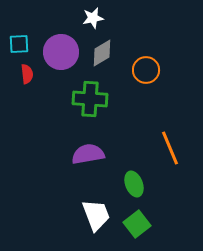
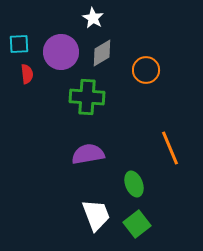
white star: rotated 30 degrees counterclockwise
green cross: moved 3 px left, 2 px up
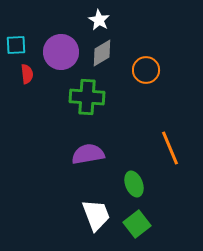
white star: moved 6 px right, 2 px down
cyan square: moved 3 px left, 1 px down
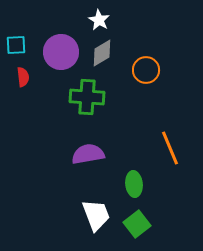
red semicircle: moved 4 px left, 3 px down
green ellipse: rotated 15 degrees clockwise
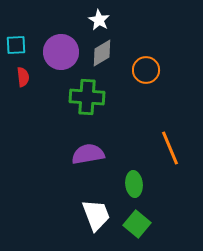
green square: rotated 12 degrees counterclockwise
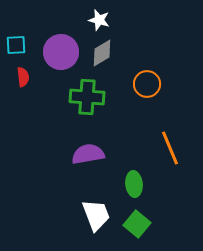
white star: rotated 15 degrees counterclockwise
orange circle: moved 1 px right, 14 px down
